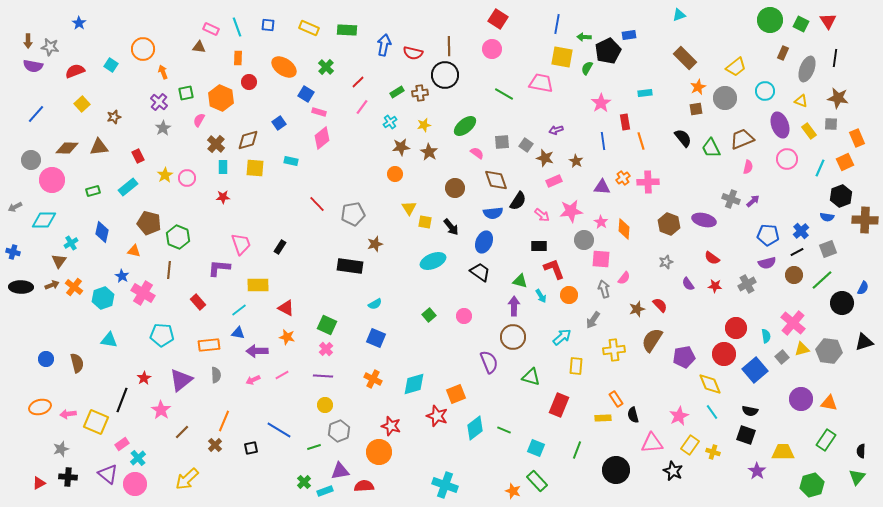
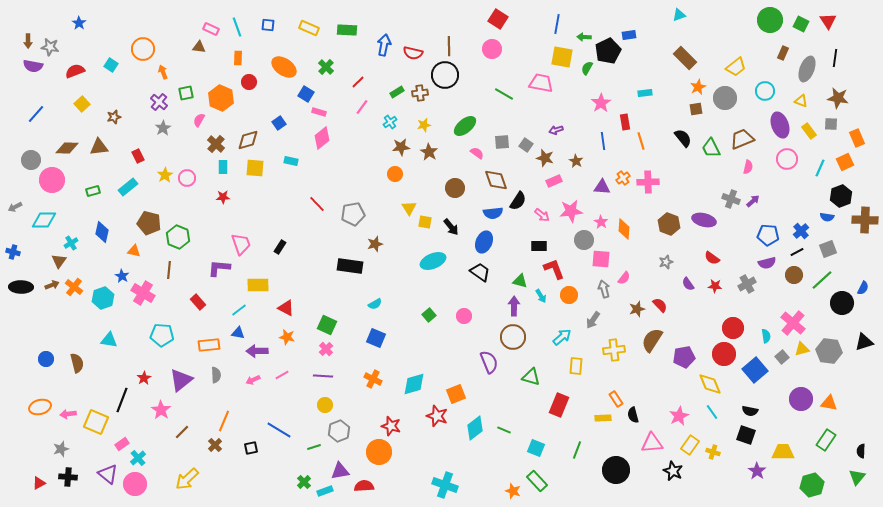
red circle at (736, 328): moved 3 px left
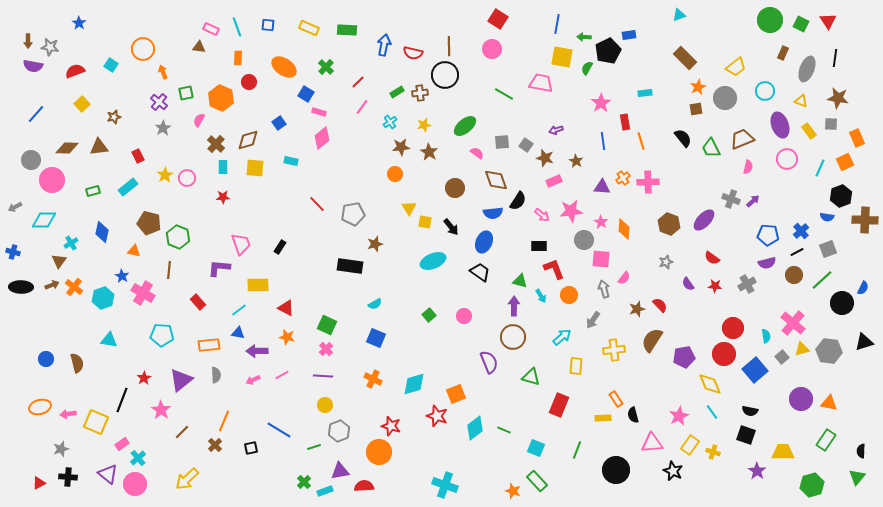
purple ellipse at (704, 220): rotated 60 degrees counterclockwise
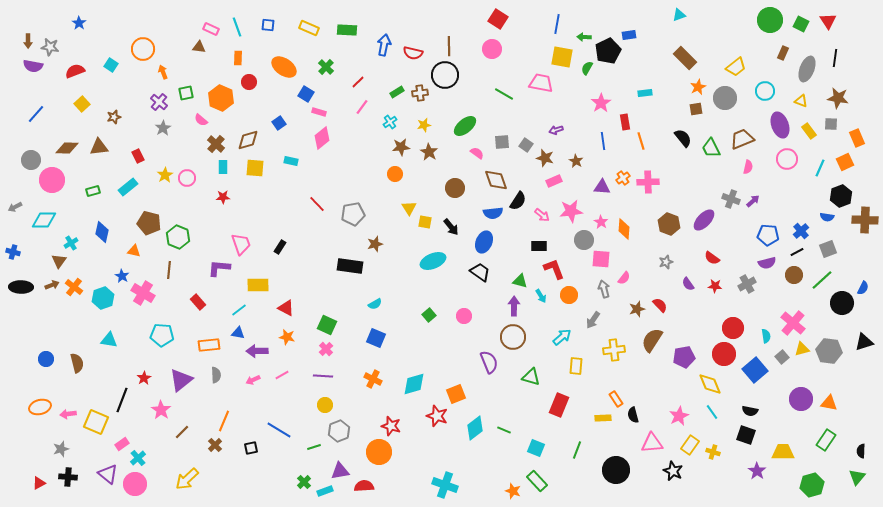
pink semicircle at (199, 120): moved 2 px right; rotated 80 degrees counterclockwise
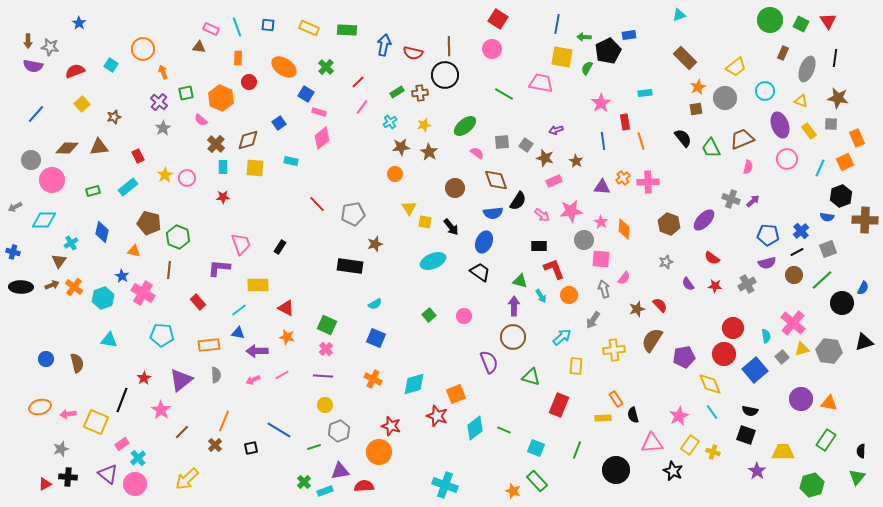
red triangle at (39, 483): moved 6 px right, 1 px down
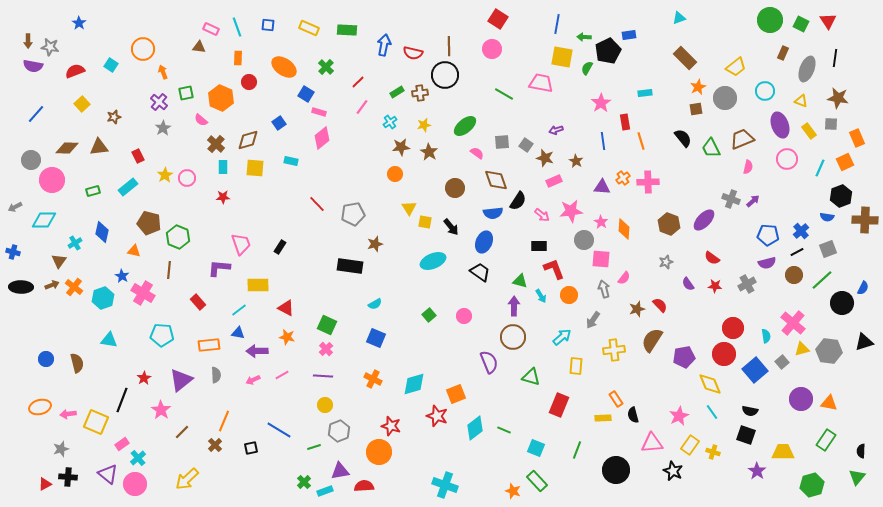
cyan triangle at (679, 15): moved 3 px down
cyan cross at (71, 243): moved 4 px right
gray square at (782, 357): moved 5 px down
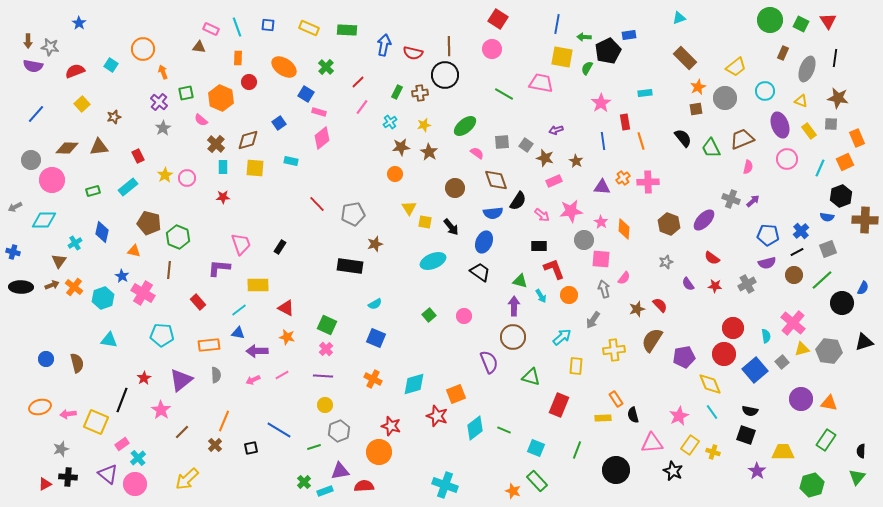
green rectangle at (397, 92): rotated 32 degrees counterclockwise
